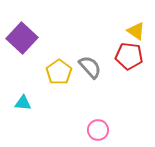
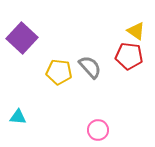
yellow pentagon: rotated 30 degrees counterclockwise
cyan triangle: moved 5 px left, 14 px down
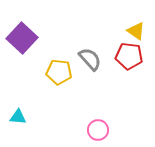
gray semicircle: moved 8 px up
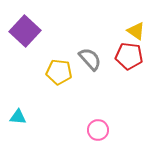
purple square: moved 3 px right, 7 px up
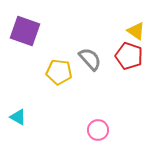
purple square: rotated 24 degrees counterclockwise
red pentagon: rotated 12 degrees clockwise
cyan triangle: rotated 24 degrees clockwise
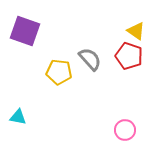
cyan triangle: rotated 18 degrees counterclockwise
pink circle: moved 27 px right
